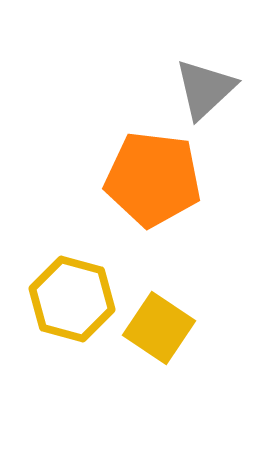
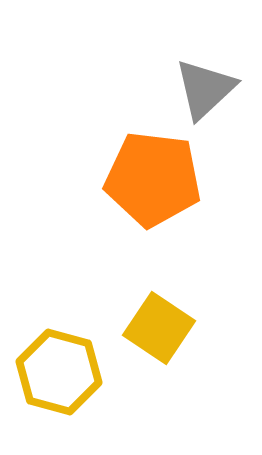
yellow hexagon: moved 13 px left, 73 px down
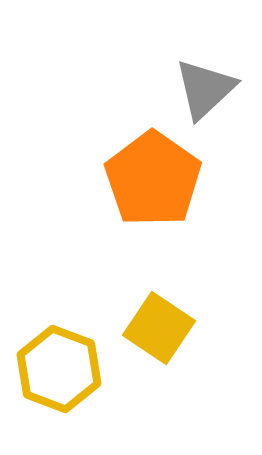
orange pentagon: rotated 28 degrees clockwise
yellow hexagon: moved 3 px up; rotated 6 degrees clockwise
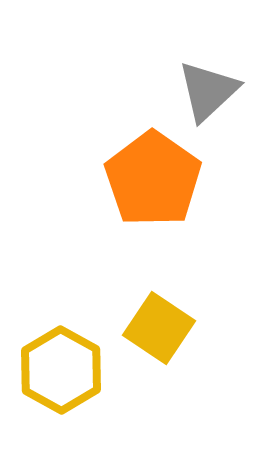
gray triangle: moved 3 px right, 2 px down
yellow hexagon: moved 2 px right, 1 px down; rotated 8 degrees clockwise
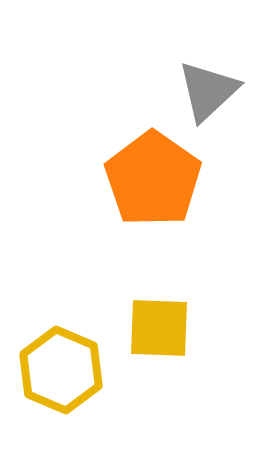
yellow square: rotated 32 degrees counterclockwise
yellow hexagon: rotated 6 degrees counterclockwise
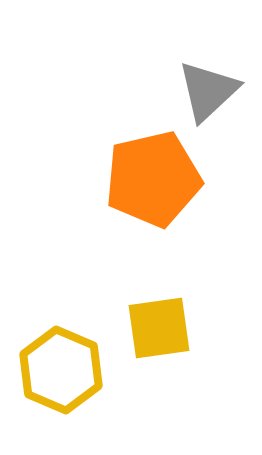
orange pentagon: rotated 24 degrees clockwise
yellow square: rotated 10 degrees counterclockwise
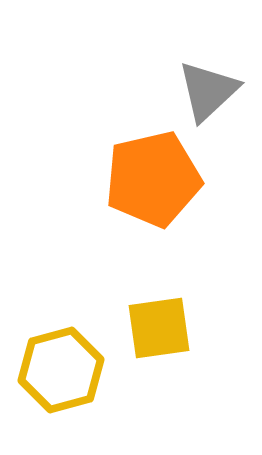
yellow hexagon: rotated 22 degrees clockwise
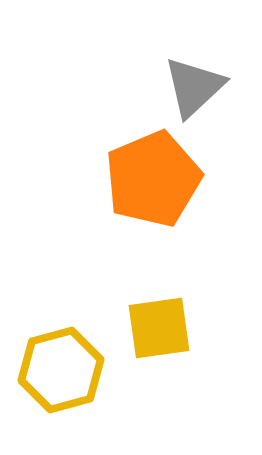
gray triangle: moved 14 px left, 4 px up
orange pentagon: rotated 10 degrees counterclockwise
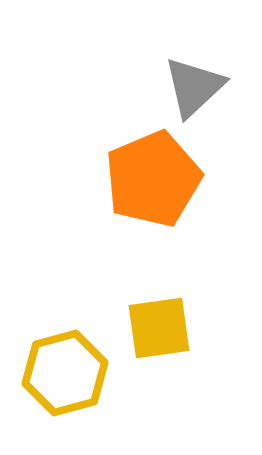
yellow hexagon: moved 4 px right, 3 px down
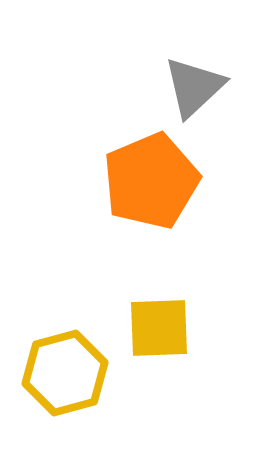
orange pentagon: moved 2 px left, 2 px down
yellow square: rotated 6 degrees clockwise
